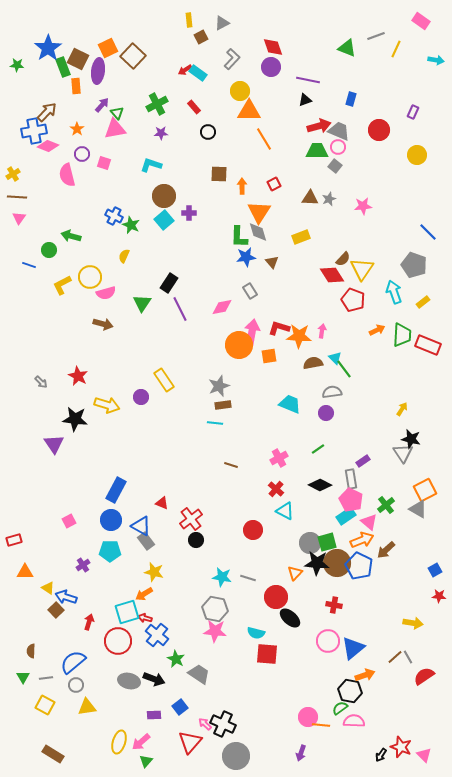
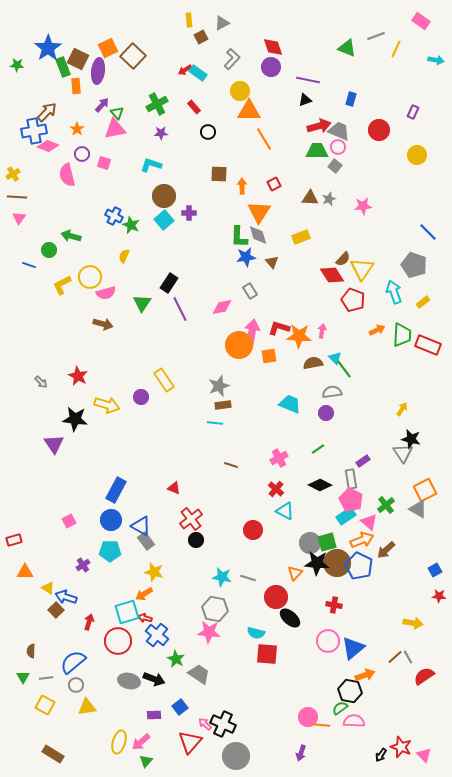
gray diamond at (258, 232): moved 3 px down
red triangle at (162, 503): moved 12 px right, 15 px up
pink star at (215, 631): moved 6 px left, 1 px down
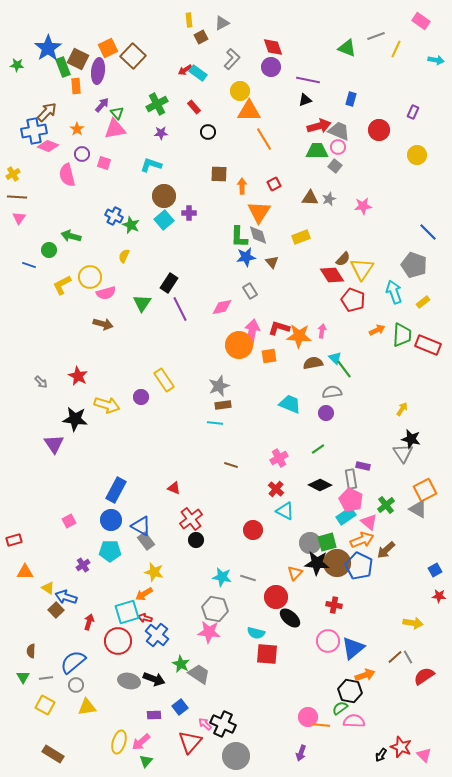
purple rectangle at (363, 461): moved 5 px down; rotated 48 degrees clockwise
green star at (176, 659): moved 5 px right, 5 px down
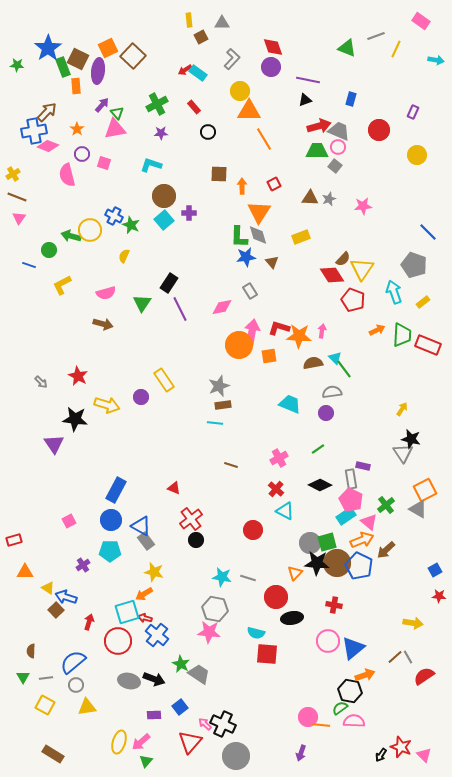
gray triangle at (222, 23): rotated 28 degrees clockwise
brown line at (17, 197): rotated 18 degrees clockwise
yellow circle at (90, 277): moved 47 px up
black ellipse at (290, 618): moved 2 px right; rotated 50 degrees counterclockwise
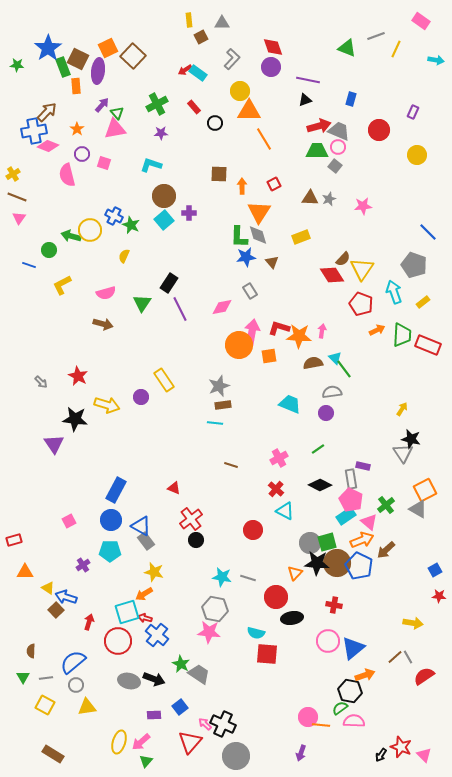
black circle at (208, 132): moved 7 px right, 9 px up
red pentagon at (353, 300): moved 8 px right, 4 px down
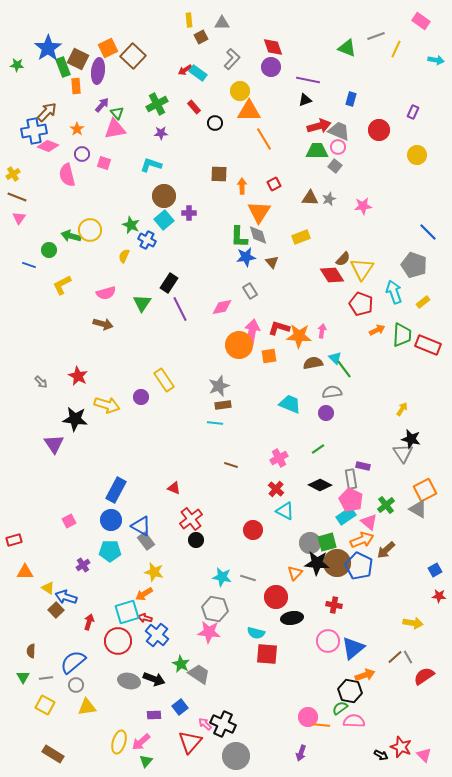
blue cross at (114, 216): moved 33 px right, 24 px down
black arrow at (381, 755): rotated 96 degrees counterclockwise
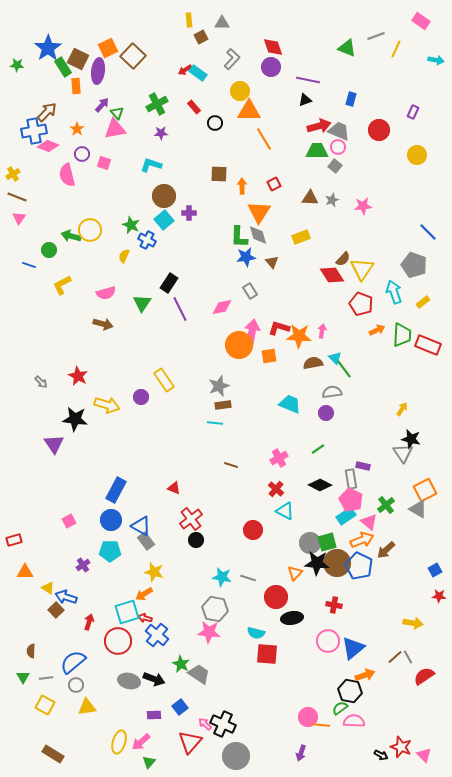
green rectangle at (63, 67): rotated 12 degrees counterclockwise
gray star at (329, 199): moved 3 px right, 1 px down
green triangle at (146, 761): moved 3 px right, 1 px down
